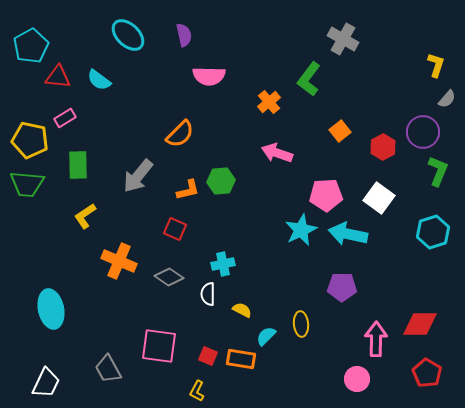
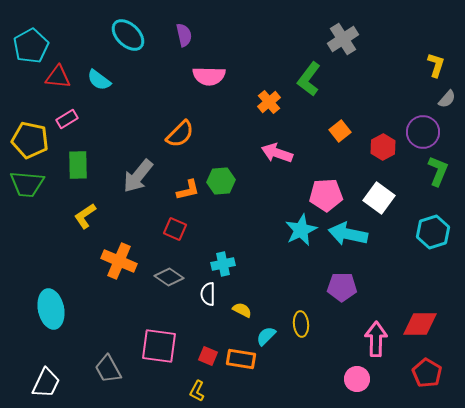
gray cross at (343, 39): rotated 28 degrees clockwise
pink rectangle at (65, 118): moved 2 px right, 1 px down
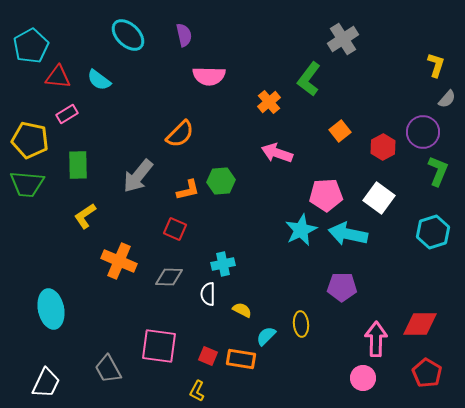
pink rectangle at (67, 119): moved 5 px up
gray diamond at (169, 277): rotated 32 degrees counterclockwise
pink circle at (357, 379): moved 6 px right, 1 px up
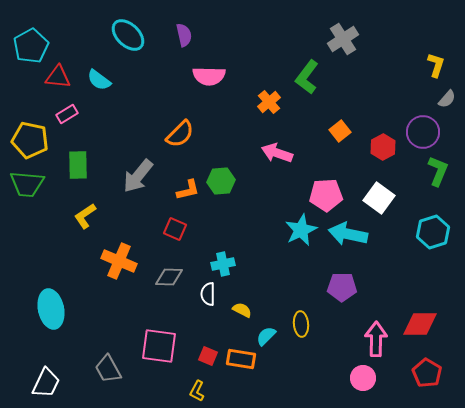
green L-shape at (309, 79): moved 2 px left, 2 px up
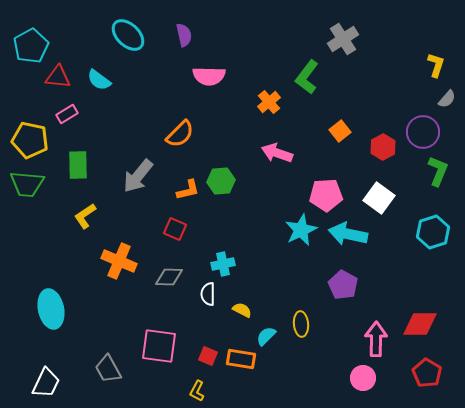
purple pentagon at (342, 287): moved 1 px right, 2 px up; rotated 28 degrees clockwise
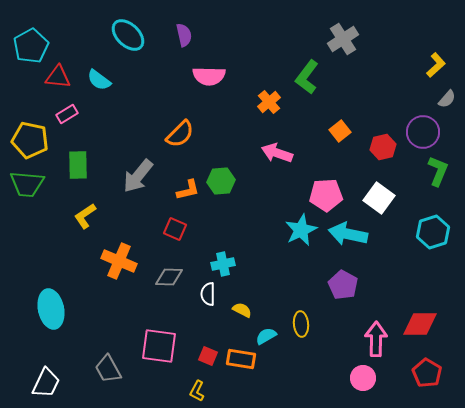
yellow L-shape at (436, 65): rotated 30 degrees clockwise
red hexagon at (383, 147): rotated 15 degrees clockwise
cyan semicircle at (266, 336): rotated 15 degrees clockwise
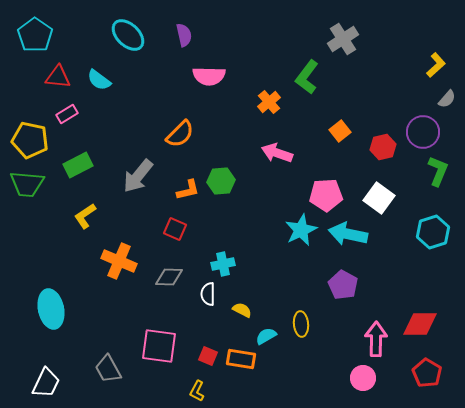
cyan pentagon at (31, 46): moved 4 px right, 11 px up; rotated 8 degrees counterclockwise
green rectangle at (78, 165): rotated 64 degrees clockwise
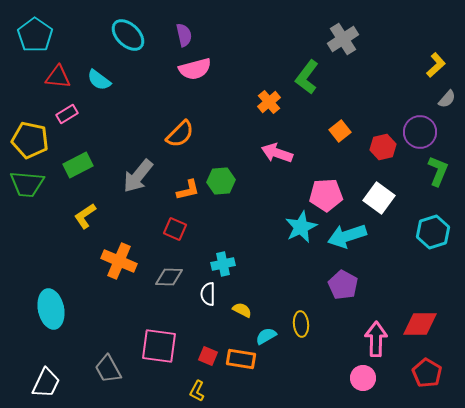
pink semicircle at (209, 76): moved 14 px left, 7 px up; rotated 16 degrees counterclockwise
purple circle at (423, 132): moved 3 px left
cyan star at (301, 230): moved 3 px up
cyan arrow at (348, 234): moved 1 px left, 2 px down; rotated 30 degrees counterclockwise
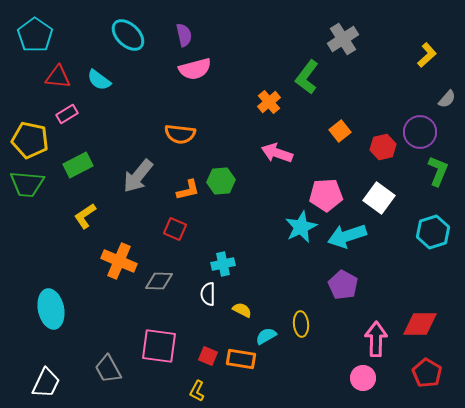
yellow L-shape at (436, 65): moved 9 px left, 10 px up
orange semicircle at (180, 134): rotated 52 degrees clockwise
gray diamond at (169, 277): moved 10 px left, 4 px down
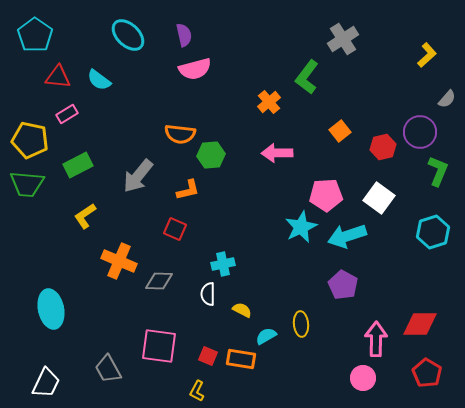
pink arrow at (277, 153): rotated 20 degrees counterclockwise
green hexagon at (221, 181): moved 10 px left, 26 px up
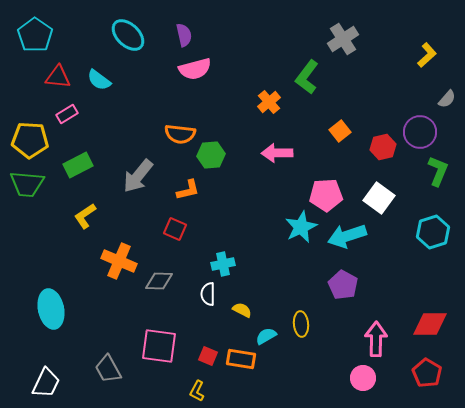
yellow pentagon at (30, 140): rotated 9 degrees counterclockwise
red diamond at (420, 324): moved 10 px right
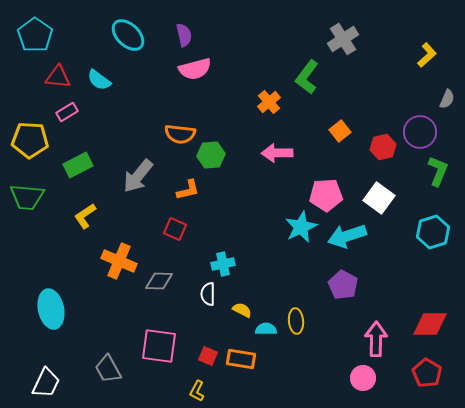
gray semicircle at (447, 99): rotated 18 degrees counterclockwise
pink rectangle at (67, 114): moved 2 px up
green trapezoid at (27, 184): moved 13 px down
yellow ellipse at (301, 324): moved 5 px left, 3 px up
cyan semicircle at (266, 336): moved 7 px up; rotated 30 degrees clockwise
